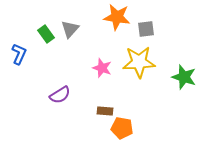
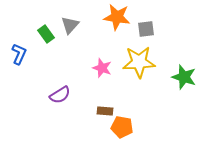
gray triangle: moved 4 px up
orange pentagon: moved 1 px up
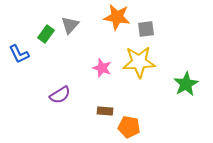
green rectangle: rotated 72 degrees clockwise
blue L-shape: rotated 130 degrees clockwise
green star: moved 2 px right, 7 px down; rotated 25 degrees clockwise
orange pentagon: moved 7 px right
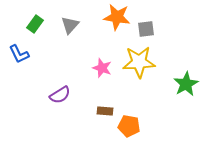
green rectangle: moved 11 px left, 10 px up
orange pentagon: moved 1 px up
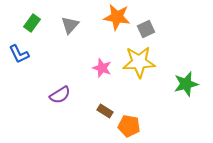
green rectangle: moved 3 px left, 1 px up
gray square: rotated 18 degrees counterclockwise
green star: rotated 15 degrees clockwise
brown rectangle: rotated 28 degrees clockwise
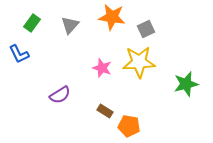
orange star: moved 5 px left
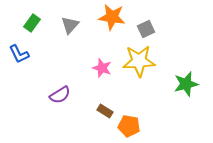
yellow star: moved 1 px up
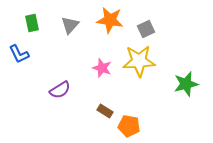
orange star: moved 2 px left, 3 px down
green rectangle: rotated 48 degrees counterclockwise
purple semicircle: moved 5 px up
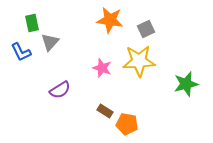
gray triangle: moved 20 px left, 17 px down
blue L-shape: moved 2 px right, 2 px up
orange pentagon: moved 2 px left, 2 px up
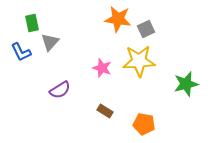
orange star: moved 8 px right, 1 px up
orange pentagon: moved 17 px right
